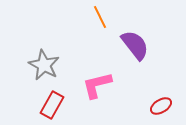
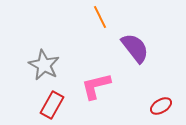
purple semicircle: moved 3 px down
pink L-shape: moved 1 px left, 1 px down
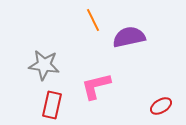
orange line: moved 7 px left, 3 px down
purple semicircle: moved 6 px left, 11 px up; rotated 64 degrees counterclockwise
gray star: rotated 20 degrees counterclockwise
red rectangle: rotated 16 degrees counterclockwise
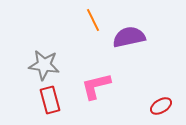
red rectangle: moved 2 px left, 5 px up; rotated 28 degrees counterclockwise
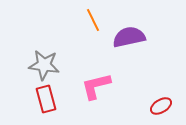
red rectangle: moved 4 px left, 1 px up
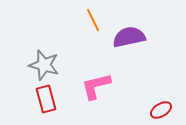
gray star: rotated 8 degrees clockwise
red ellipse: moved 4 px down
